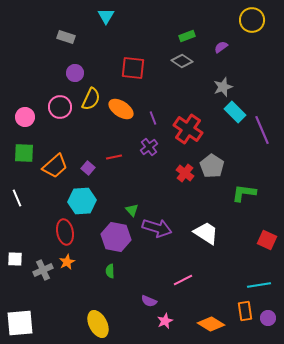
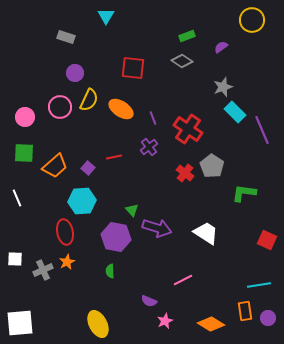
yellow semicircle at (91, 99): moved 2 px left, 1 px down
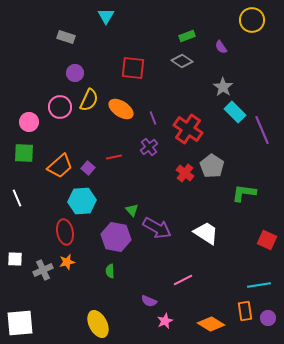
purple semicircle at (221, 47): rotated 88 degrees counterclockwise
gray star at (223, 87): rotated 18 degrees counterclockwise
pink circle at (25, 117): moved 4 px right, 5 px down
orange trapezoid at (55, 166): moved 5 px right
purple arrow at (157, 228): rotated 12 degrees clockwise
orange star at (67, 262): rotated 14 degrees clockwise
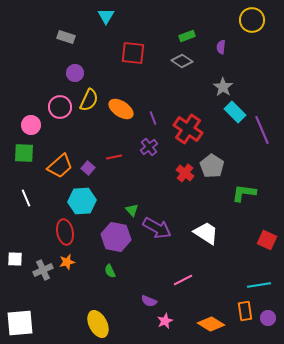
purple semicircle at (221, 47): rotated 40 degrees clockwise
red square at (133, 68): moved 15 px up
pink circle at (29, 122): moved 2 px right, 3 px down
white line at (17, 198): moved 9 px right
green semicircle at (110, 271): rotated 24 degrees counterclockwise
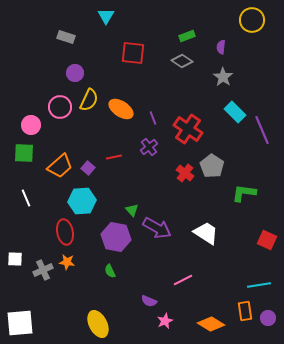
gray star at (223, 87): moved 10 px up
orange star at (67, 262): rotated 21 degrees clockwise
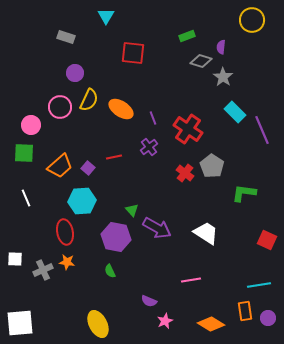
gray diamond at (182, 61): moved 19 px right; rotated 15 degrees counterclockwise
pink line at (183, 280): moved 8 px right; rotated 18 degrees clockwise
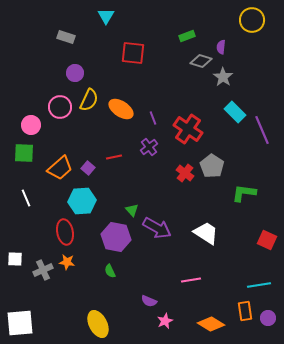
orange trapezoid at (60, 166): moved 2 px down
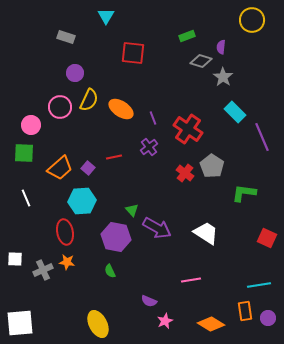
purple line at (262, 130): moved 7 px down
red square at (267, 240): moved 2 px up
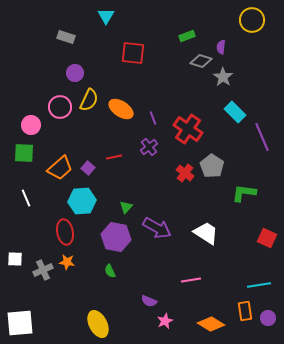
green triangle at (132, 210): moved 6 px left, 3 px up; rotated 24 degrees clockwise
